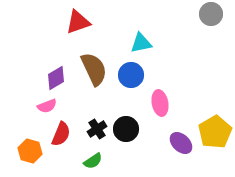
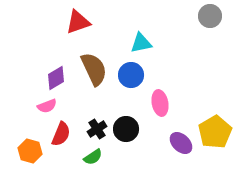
gray circle: moved 1 px left, 2 px down
green semicircle: moved 4 px up
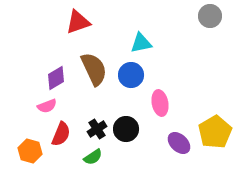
purple ellipse: moved 2 px left
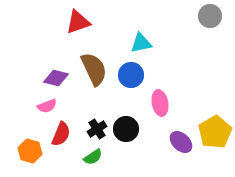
purple diamond: rotated 45 degrees clockwise
purple ellipse: moved 2 px right, 1 px up
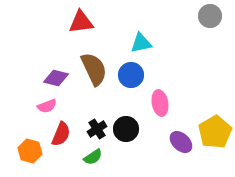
red triangle: moved 3 px right; rotated 12 degrees clockwise
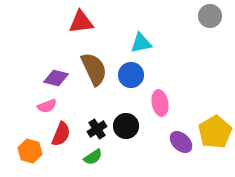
black circle: moved 3 px up
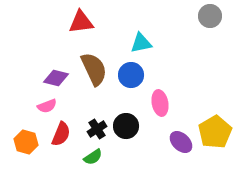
orange hexagon: moved 4 px left, 9 px up
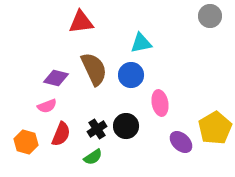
yellow pentagon: moved 4 px up
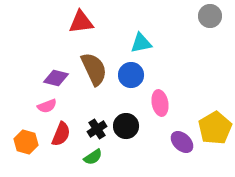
purple ellipse: moved 1 px right
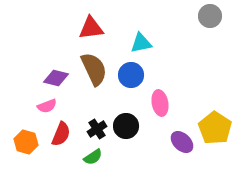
red triangle: moved 10 px right, 6 px down
yellow pentagon: rotated 8 degrees counterclockwise
